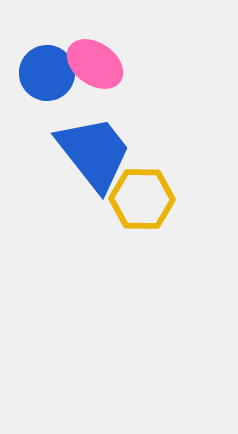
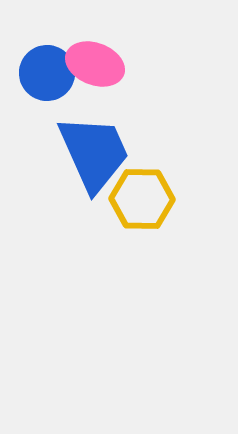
pink ellipse: rotated 14 degrees counterclockwise
blue trapezoid: rotated 14 degrees clockwise
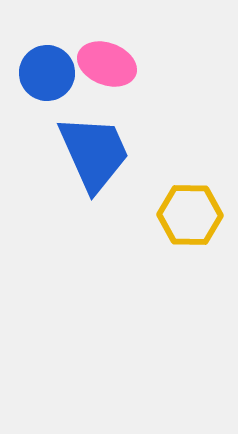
pink ellipse: moved 12 px right
yellow hexagon: moved 48 px right, 16 px down
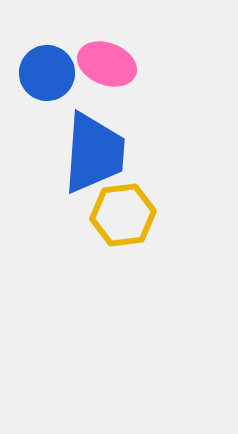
blue trapezoid: rotated 28 degrees clockwise
yellow hexagon: moved 67 px left; rotated 8 degrees counterclockwise
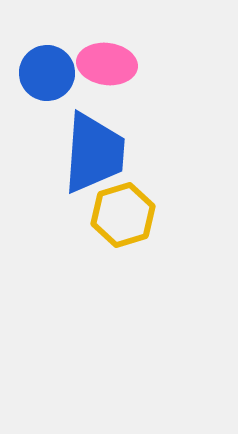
pink ellipse: rotated 14 degrees counterclockwise
yellow hexagon: rotated 10 degrees counterclockwise
